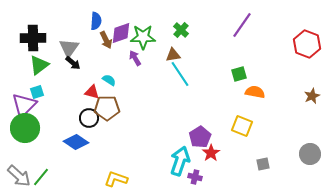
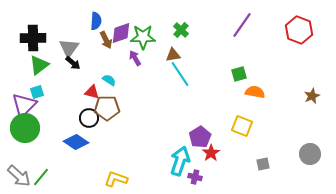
red hexagon: moved 8 px left, 14 px up
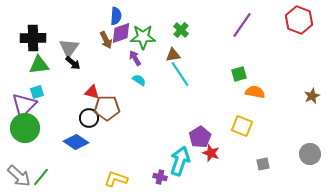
blue semicircle: moved 20 px right, 5 px up
red hexagon: moved 10 px up
green triangle: rotated 30 degrees clockwise
cyan semicircle: moved 30 px right
red star: rotated 18 degrees counterclockwise
purple cross: moved 35 px left
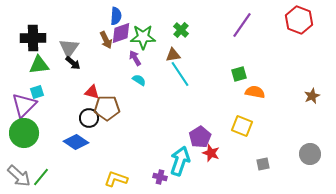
green circle: moved 1 px left, 5 px down
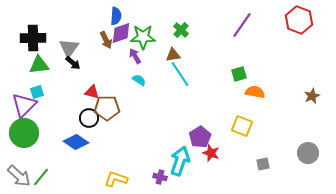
purple arrow: moved 2 px up
gray circle: moved 2 px left, 1 px up
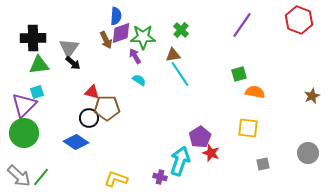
yellow square: moved 6 px right, 2 px down; rotated 15 degrees counterclockwise
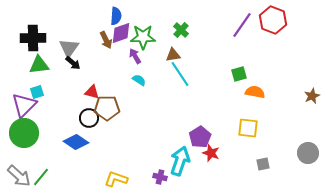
red hexagon: moved 26 px left
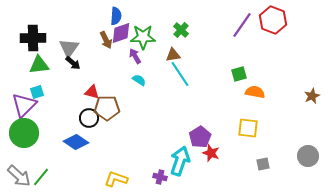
gray circle: moved 3 px down
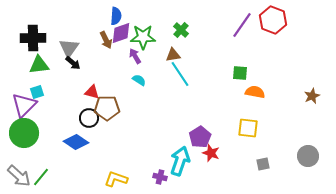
green square: moved 1 px right, 1 px up; rotated 21 degrees clockwise
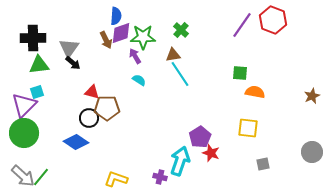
gray circle: moved 4 px right, 4 px up
gray arrow: moved 4 px right
